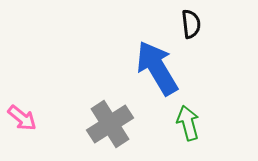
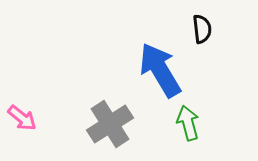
black semicircle: moved 11 px right, 5 px down
blue arrow: moved 3 px right, 2 px down
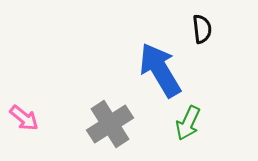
pink arrow: moved 2 px right
green arrow: rotated 140 degrees counterclockwise
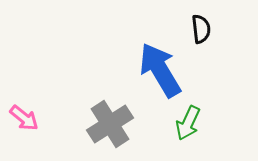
black semicircle: moved 1 px left
